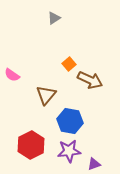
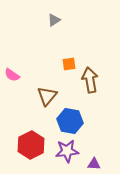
gray triangle: moved 2 px down
orange square: rotated 32 degrees clockwise
brown arrow: rotated 125 degrees counterclockwise
brown triangle: moved 1 px right, 1 px down
purple star: moved 2 px left
purple triangle: rotated 24 degrees clockwise
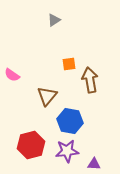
red hexagon: rotated 12 degrees clockwise
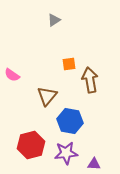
purple star: moved 1 px left, 2 px down
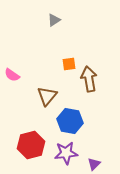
brown arrow: moved 1 px left, 1 px up
purple triangle: rotated 48 degrees counterclockwise
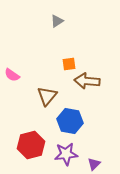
gray triangle: moved 3 px right, 1 px down
brown arrow: moved 2 px left, 2 px down; rotated 75 degrees counterclockwise
purple star: moved 1 px down
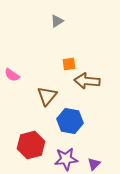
purple star: moved 5 px down
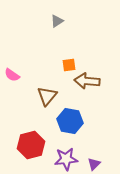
orange square: moved 1 px down
